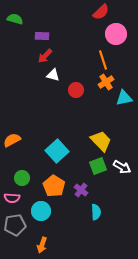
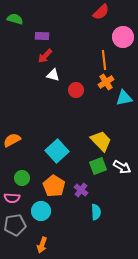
pink circle: moved 7 px right, 3 px down
orange line: moved 1 px right; rotated 12 degrees clockwise
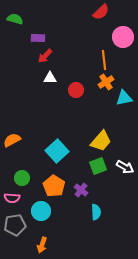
purple rectangle: moved 4 px left, 2 px down
white triangle: moved 3 px left, 3 px down; rotated 16 degrees counterclockwise
yellow trapezoid: rotated 85 degrees clockwise
white arrow: moved 3 px right
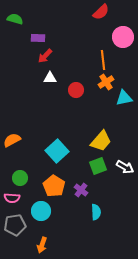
orange line: moved 1 px left
green circle: moved 2 px left
